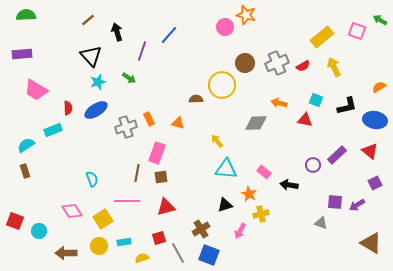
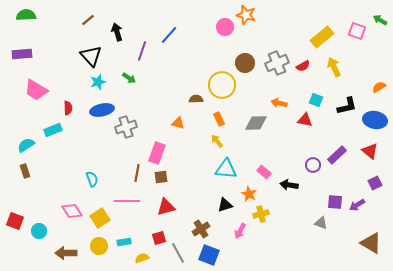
blue ellipse at (96, 110): moved 6 px right; rotated 20 degrees clockwise
orange rectangle at (149, 119): moved 70 px right
yellow square at (103, 219): moved 3 px left, 1 px up
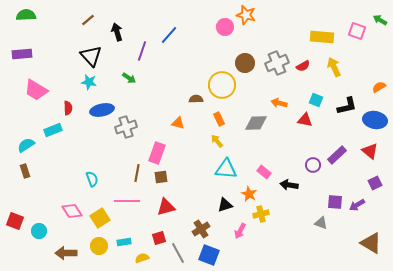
yellow rectangle at (322, 37): rotated 45 degrees clockwise
cyan star at (98, 82): moved 9 px left; rotated 28 degrees clockwise
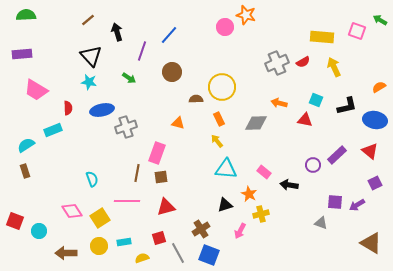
brown circle at (245, 63): moved 73 px left, 9 px down
red semicircle at (303, 66): moved 4 px up
yellow circle at (222, 85): moved 2 px down
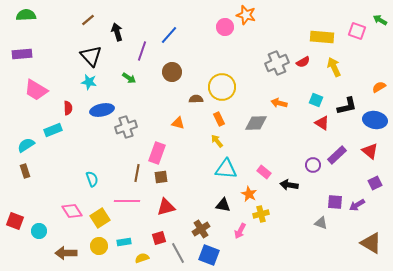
red triangle at (305, 120): moved 17 px right, 3 px down; rotated 21 degrees clockwise
black triangle at (225, 205): moved 2 px left; rotated 28 degrees clockwise
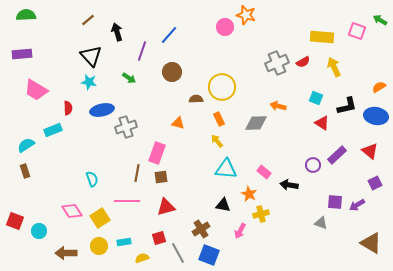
cyan square at (316, 100): moved 2 px up
orange arrow at (279, 103): moved 1 px left, 3 px down
blue ellipse at (375, 120): moved 1 px right, 4 px up
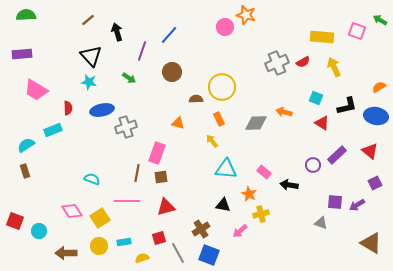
orange arrow at (278, 106): moved 6 px right, 6 px down
yellow arrow at (217, 141): moved 5 px left
cyan semicircle at (92, 179): rotated 49 degrees counterclockwise
pink arrow at (240, 231): rotated 21 degrees clockwise
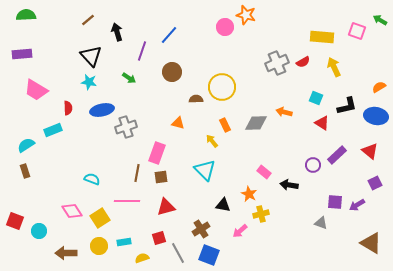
orange rectangle at (219, 119): moved 6 px right, 6 px down
cyan triangle at (226, 169): moved 21 px left, 1 px down; rotated 40 degrees clockwise
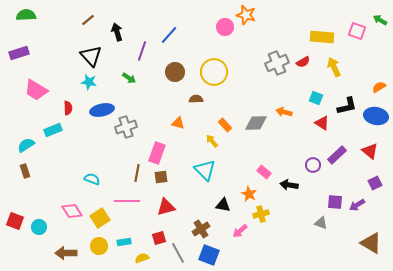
purple rectangle at (22, 54): moved 3 px left, 1 px up; rotated 12 degrees counterclockwise
brown circle at (172, 72): moved 3 px right
yellow circle at (222, 87): moved 8 px left, 15 px up
orange rectangle at (225, 125): rotated 16 degrees counterclockwise
cyan circle at (39, 231): moved 4 px up
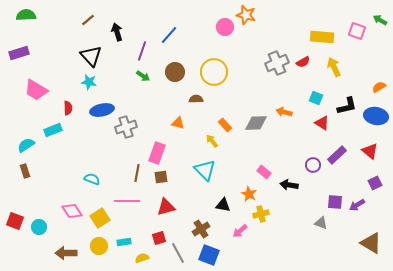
green arrow at (129, 78): moved 14 px right, 2 px up
